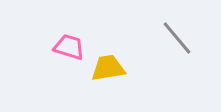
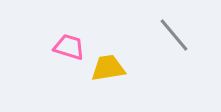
gray line: moved 3 px left, 3 px up
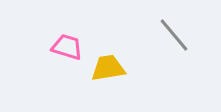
pink trapezoid: moved 2 px left
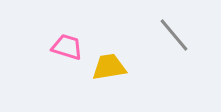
yellow trapezoid: moved 1 px right, 1 px up
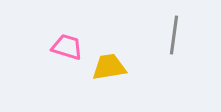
gray line: rotated 48 degrees clockwise
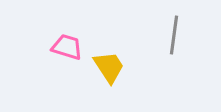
yellow trapezoid: rotated 66 degrees clockwise
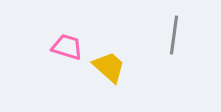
yellow trapezoid: rotated 15 degrees counterclockwise
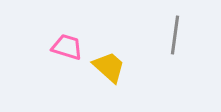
gray line: moved 1 px right
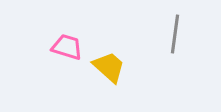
gray line: moved 1 px up
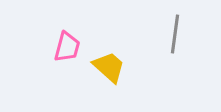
pink trapezoid: rotated 88 degrees clockwise
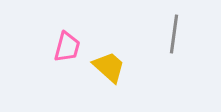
gray line: moved 1 px left
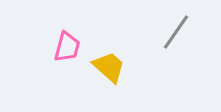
gray line: moved 2 px right, 2 px up; rotated 27 degrees clockwise
